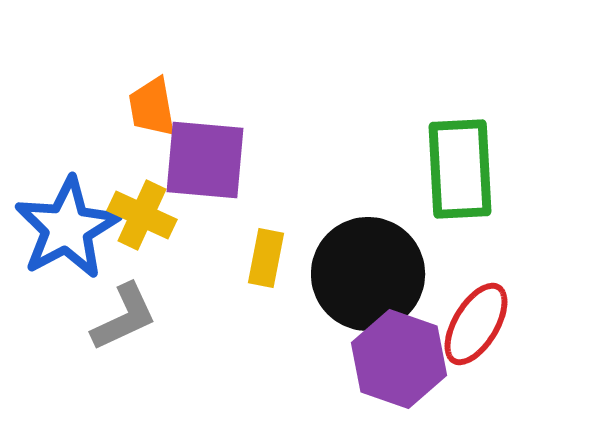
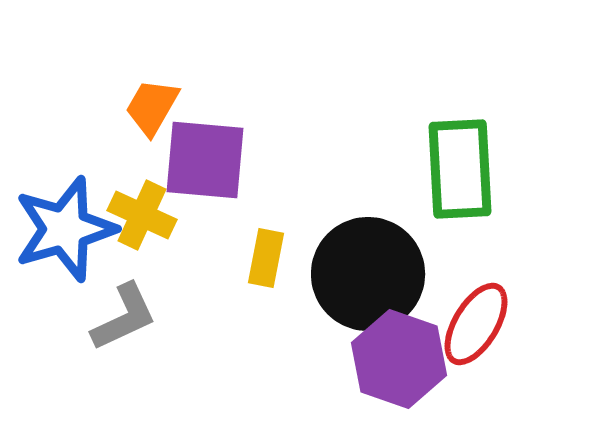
orange trapezoid: rotated 40 degrees clockwise
blue star: moved 2 px left, 1 px down; rotated 12 degrees clockwise
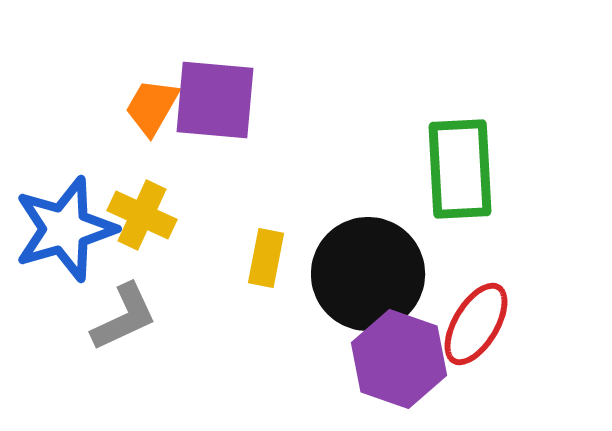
purple square: moved 10 px right, 60 px up
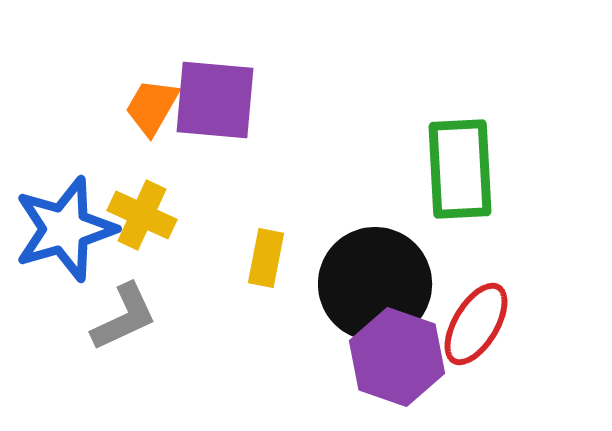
black circle: moved 7 px right, 10 px down
purple hexagon: moved 2 px left, 2 px up
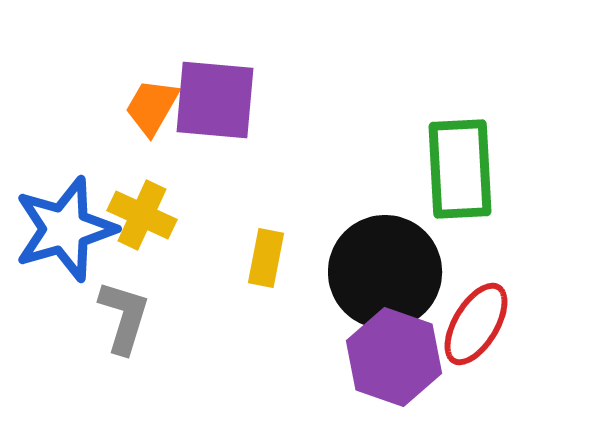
black circle: moved 10 px right, 12 px up
gray L-shape: rotated 48 degrees counterclockwise
purple hexagon: moved 3 px left
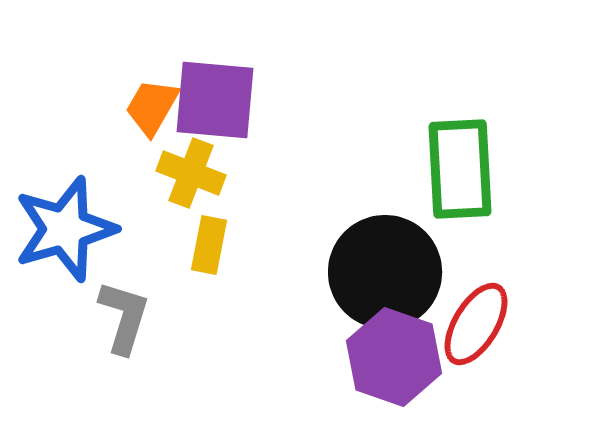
yellow cross: moved 49 px right, 42 px up; rotated 4 degrees counterclockwise
yellow rectangle: moved 57 px left, 13 px up
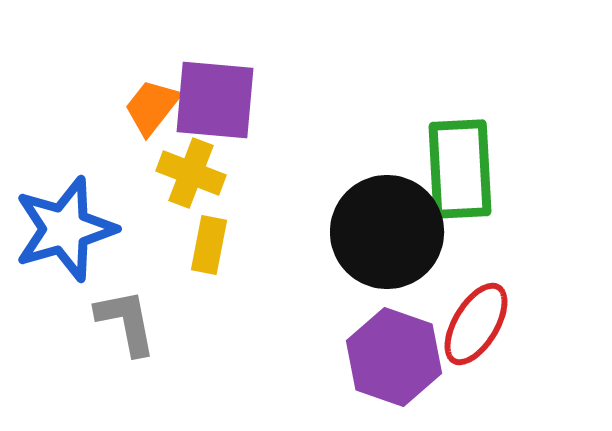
orange trapezoid: rotated 8 degrees clockwise
black circle: moved 2 px right, 40 px up
gray L-shape: moved 2 px right, 5 px down; rotated 28 degrees counterclockwise
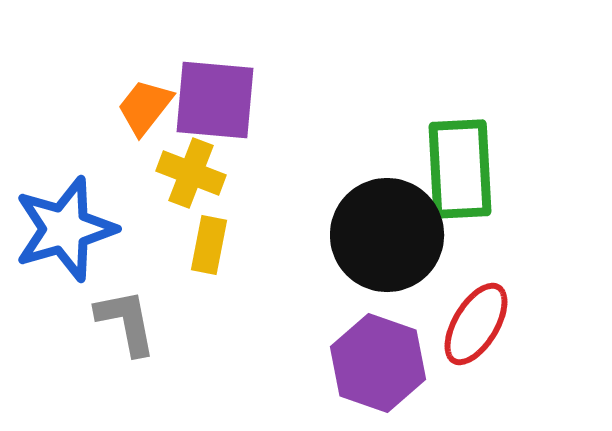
orange trapezoid: moved 7 px left
black circle: moved 3 px down
purple hexagon: moved 16 px left, 6 px down
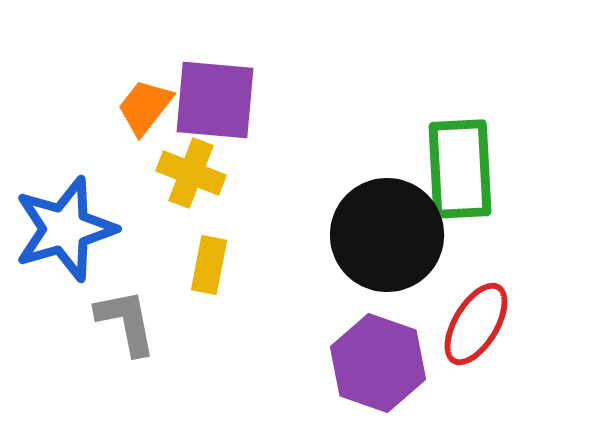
yellow rectangle: moved 20 px down
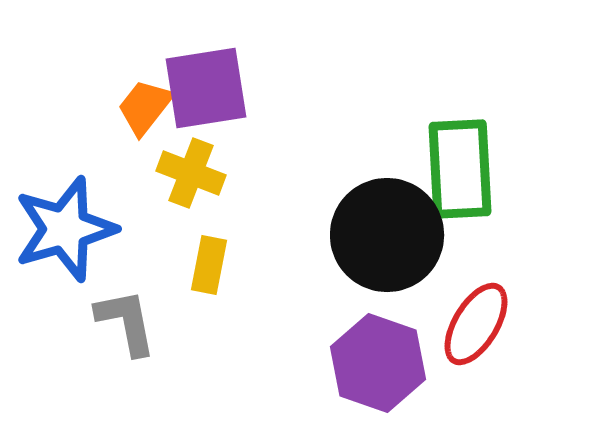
purple square: moved 9 px left, 12 px up; rotated 14 degrees counterclockwise
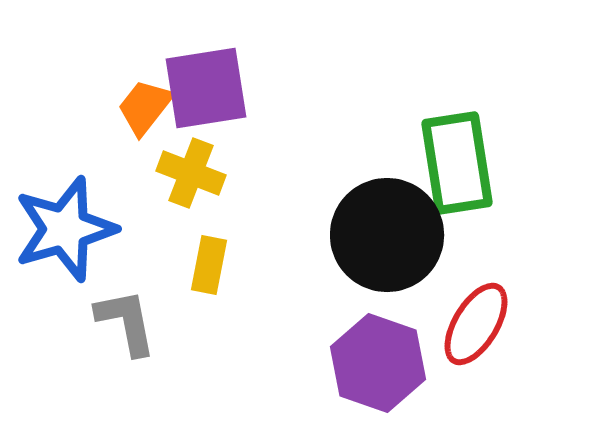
green rectangle: moved 3 px left, 6 px up; rotated 6 degrees counterclockwise
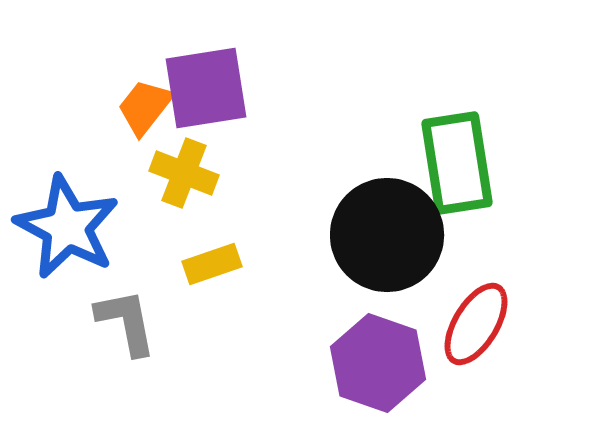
yellow cross: moved 7 px left
blue star: moved 2 px right, 2 px up; rotated 28 degrees counterclockwise
yellow rectangle: moved 3 px right, 1 px up; rotated 60 degrees clockwise
